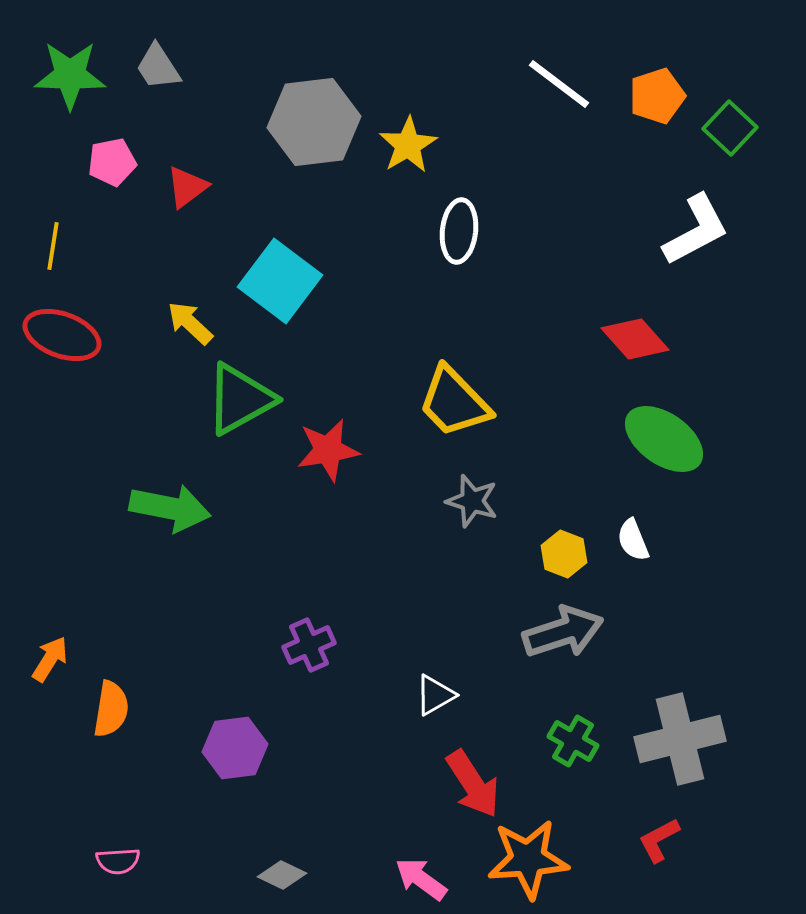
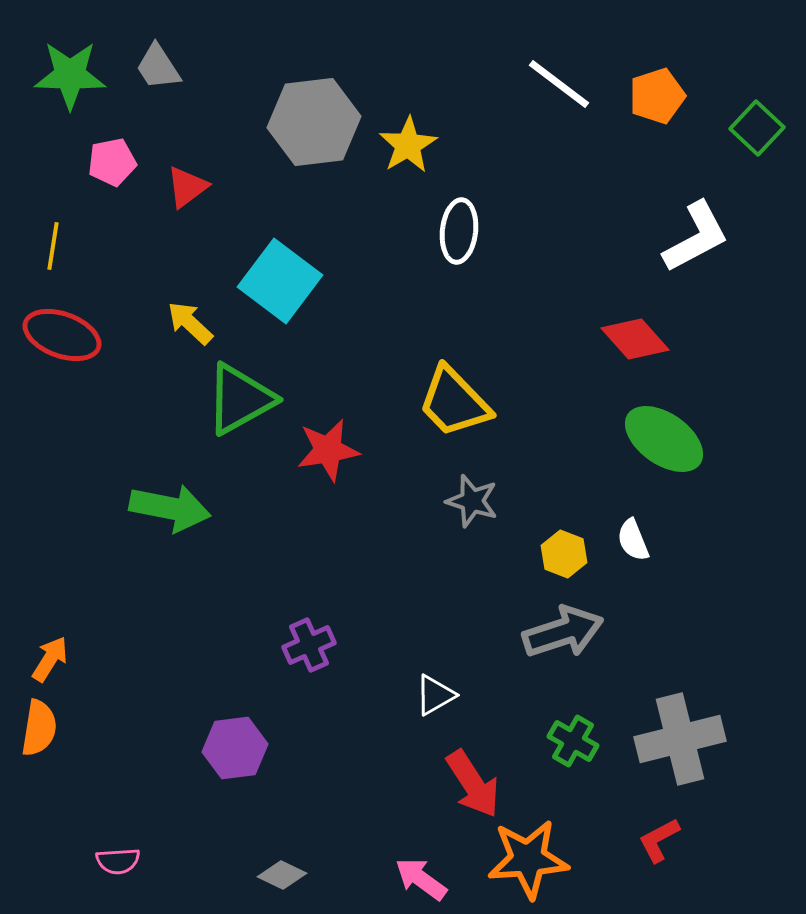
green square: moved 27 px right
white L-shape: moved 7 px down
orange semicircle: moved 72 px left, 19 px down
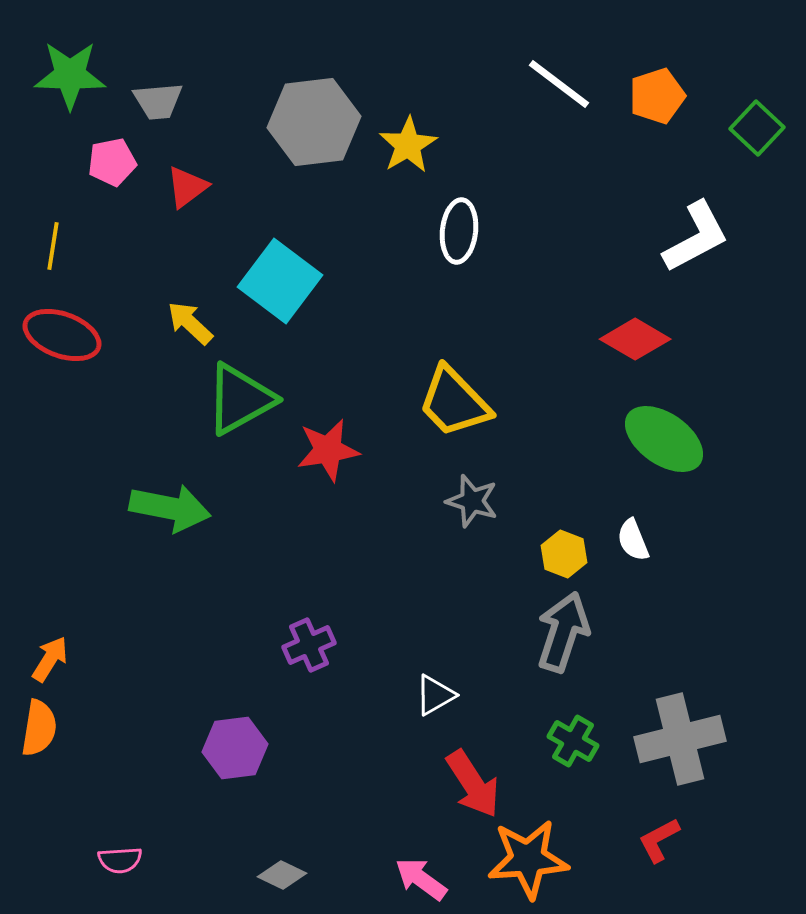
gray trapezoid: moved 34 px down; rotated 62 degrees counterclockwise
red diamond: rotated 18 degrees counterclockwise
gray arrow: rotated 54 degrees counterclockwise
pink semicircle: moved 2 px right, 1 px up
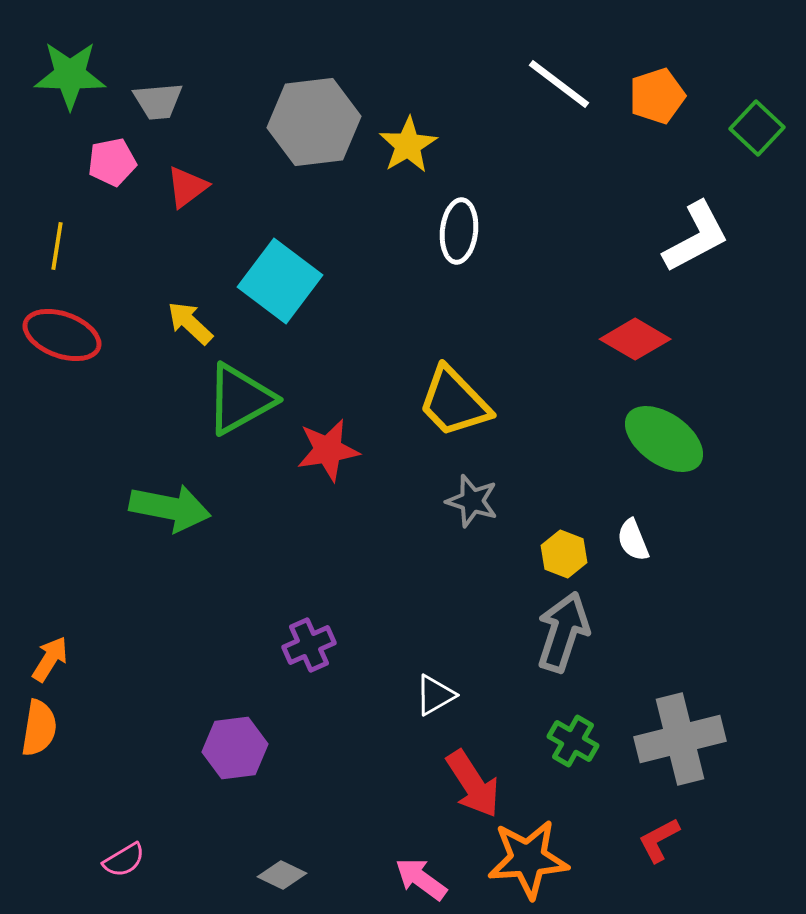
yellow line: moved 4 px right
pink semicircle: moved 4 px right; rotated 27 degrees counterclockwise
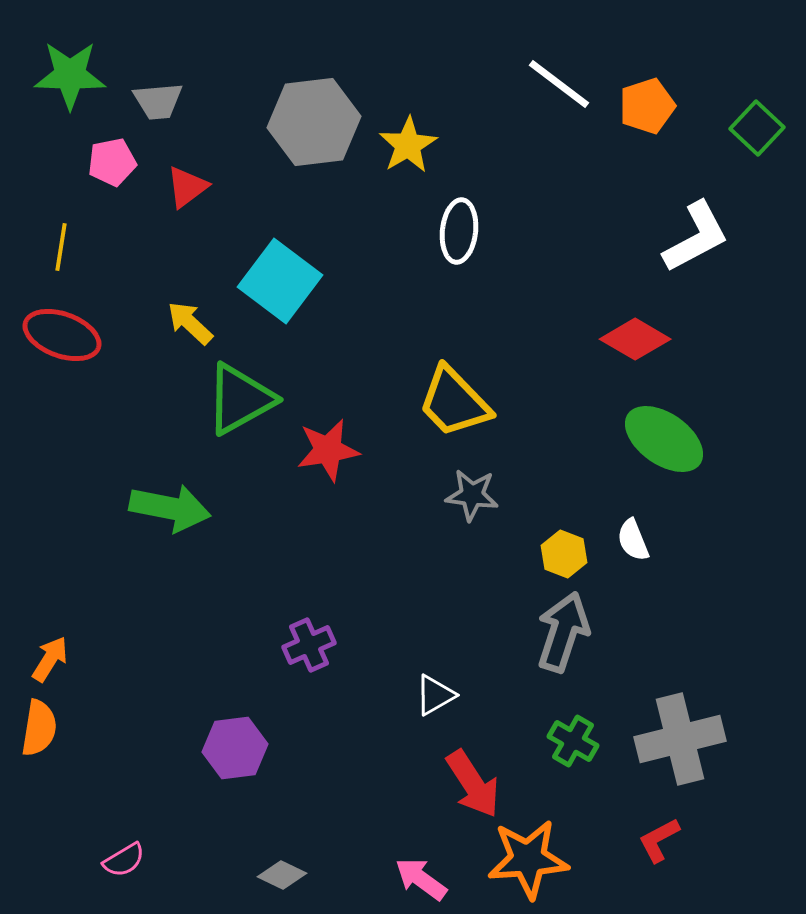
orange pentagon: moved 10 px left, 10 px down
yellow line: moved 4 px right, 1 px down
gray star: moved 6 px up; rotated 10 degrees counterclockwise
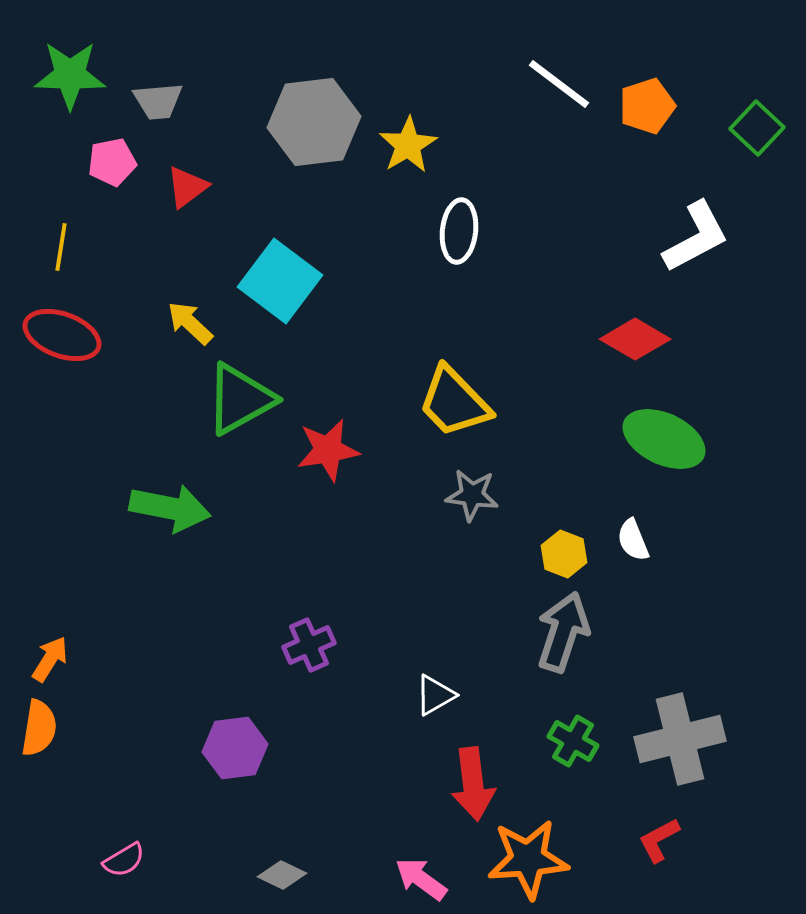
green ellipse: rotated 10 degrees counterclockwise
red arrow: rotated 26 degrees clockwise
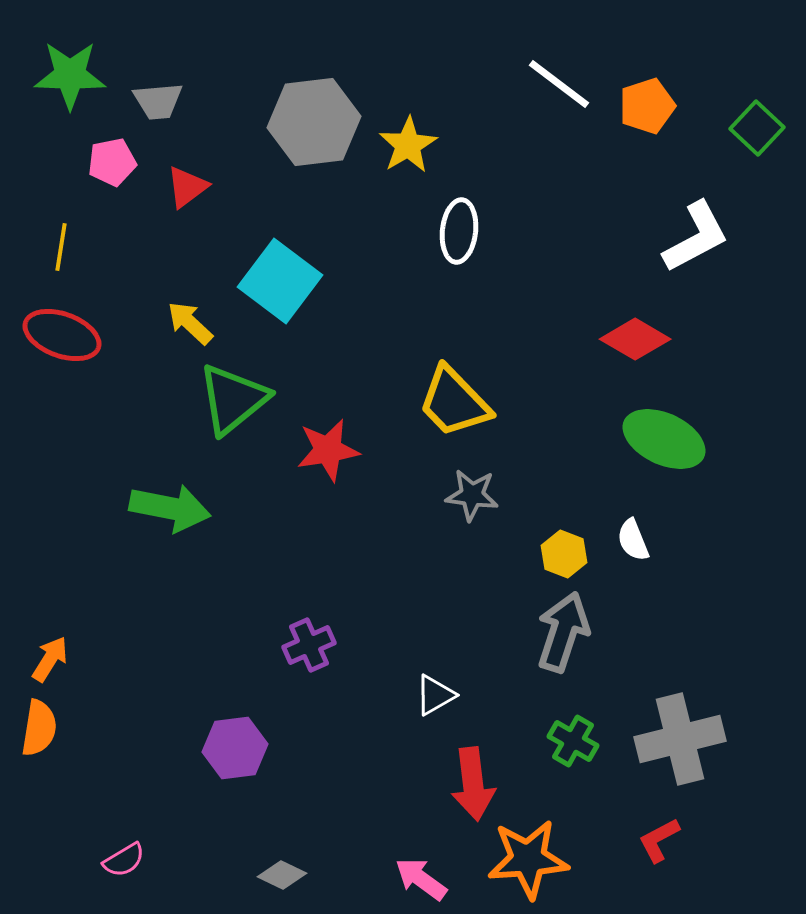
green triangle: moved 7 px left; rotated 10 degrees counterclockwise
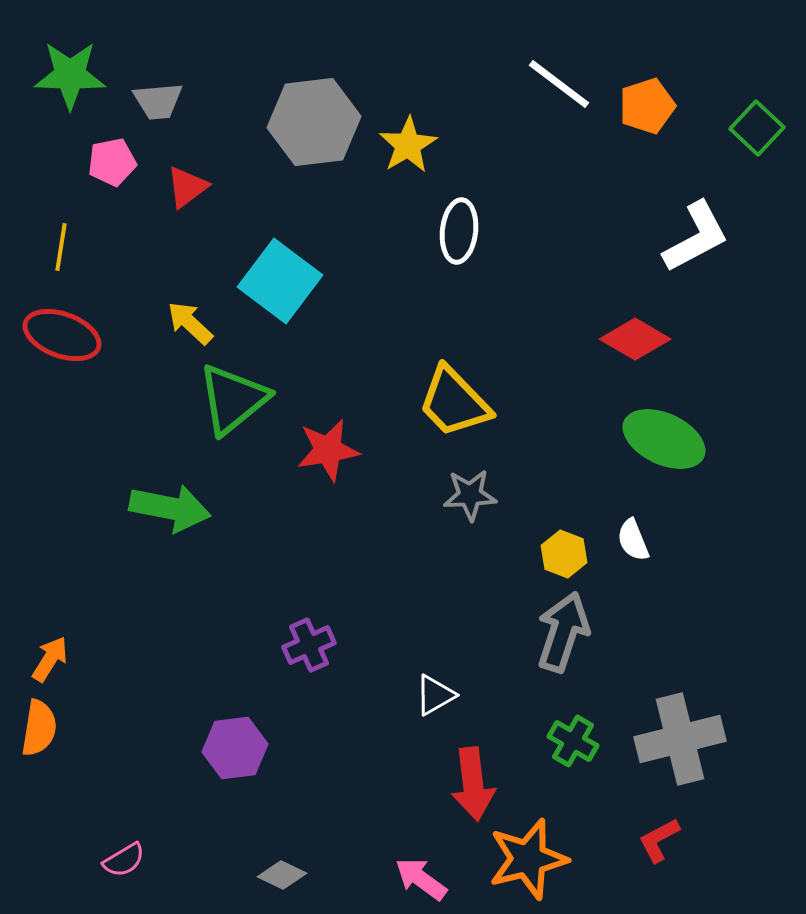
gray star: moved 2 px left; rotated 10 degrees counterclockwise
orange star: rotated 10 degrees counterclockwise
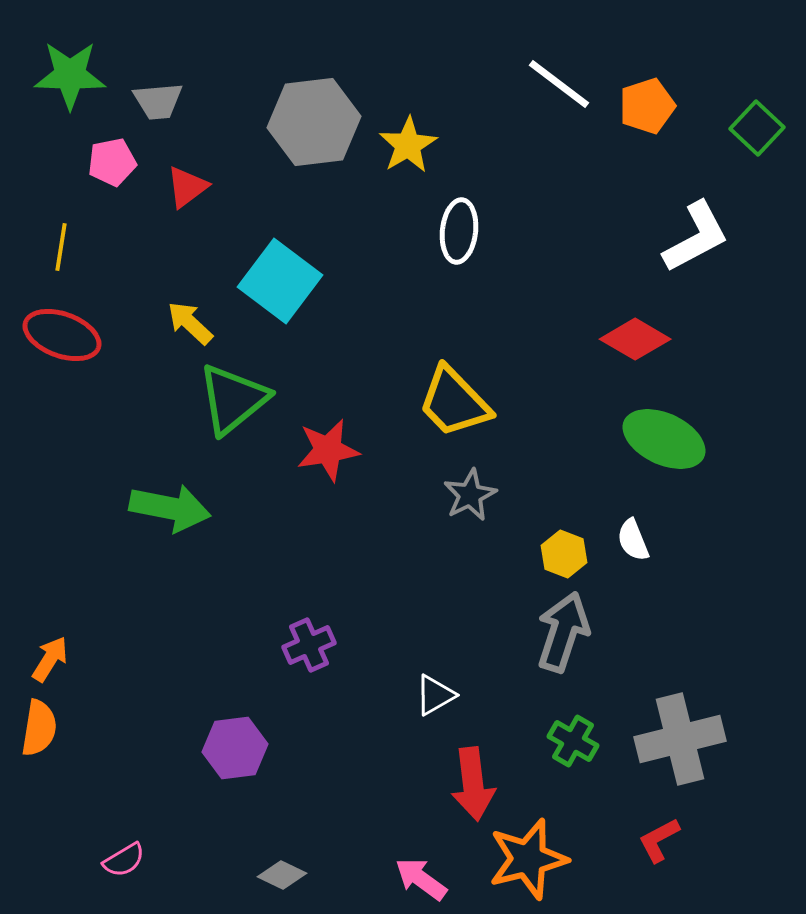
gray star: rotated 24 degrees counterclockwise
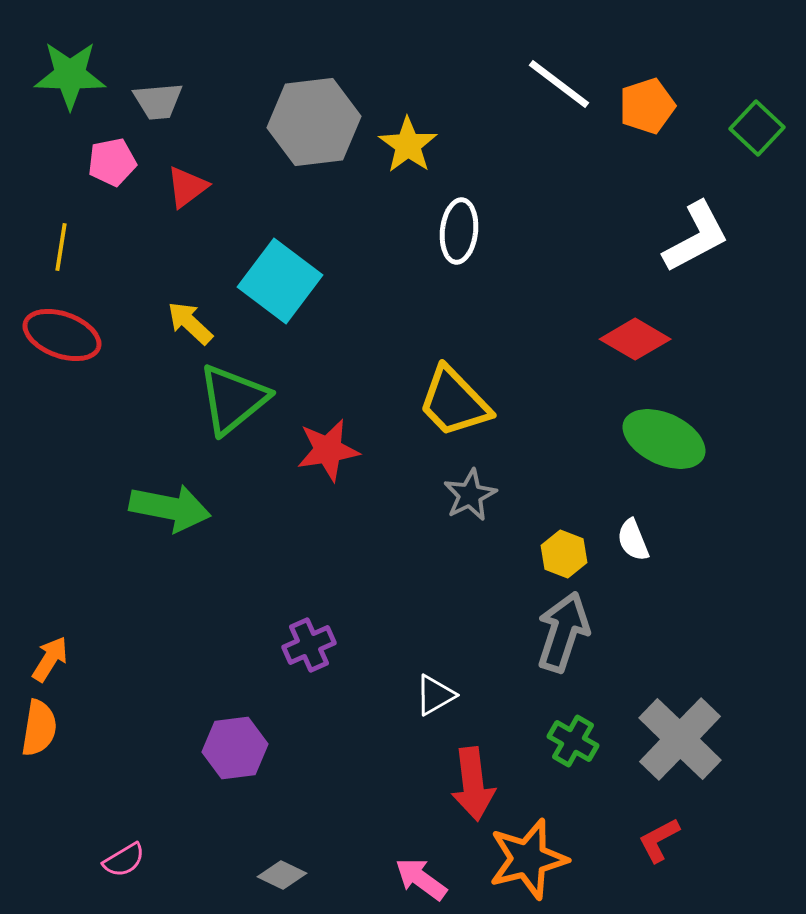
yellow star: rotated 6 degrees counterclockwise
gray cross: rotated 32 degrees counterclockwise
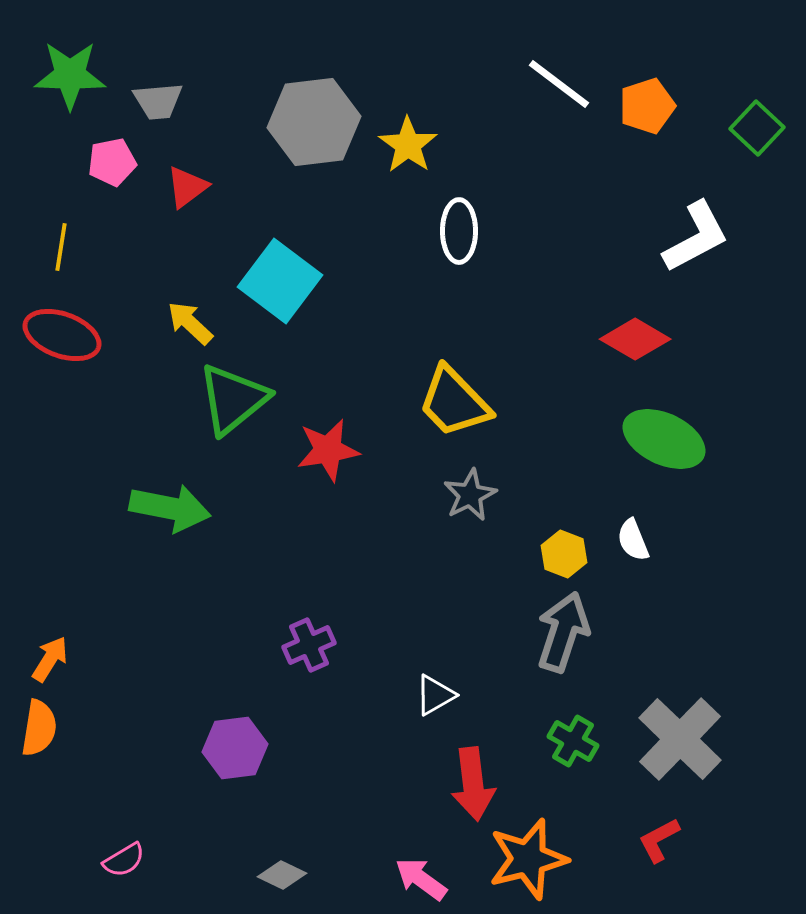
white ellipse: rotated 6 degrees counterclockwise
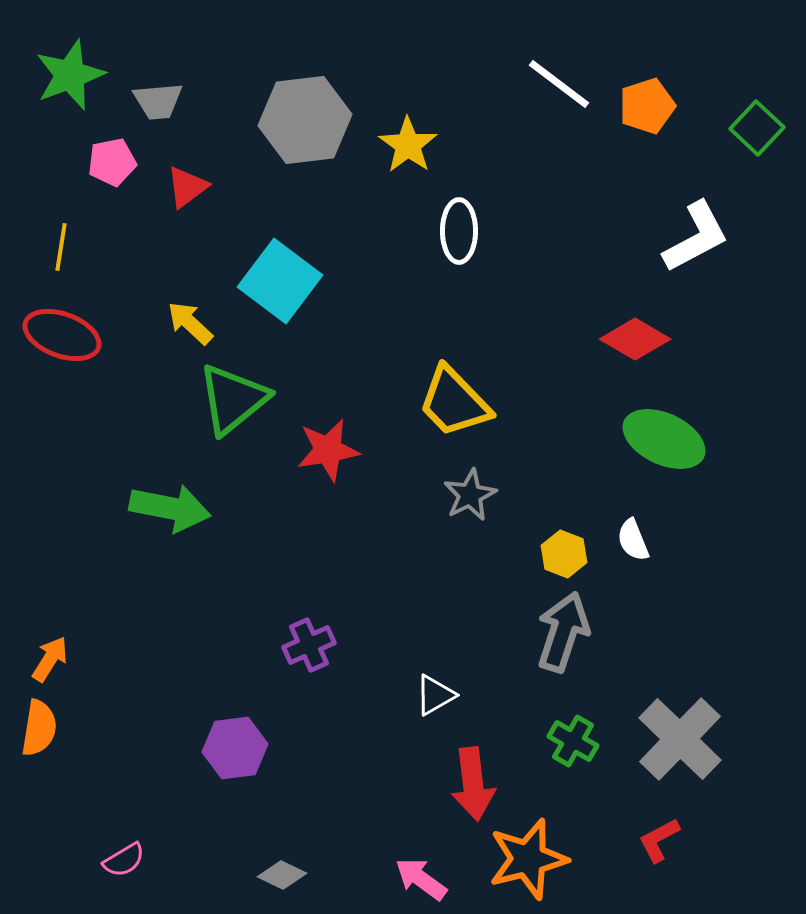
green star: rotated 22 degrees counterclockwise
gray hexagon: moved 9 px left, 2 px up
